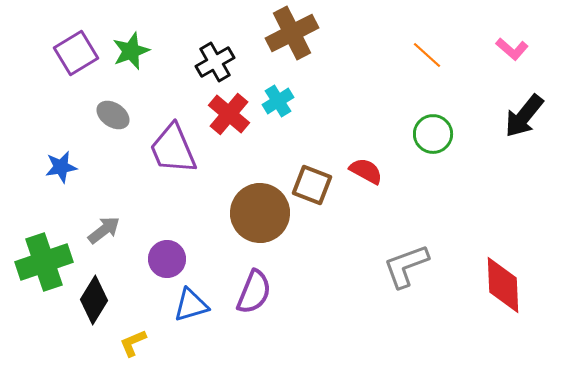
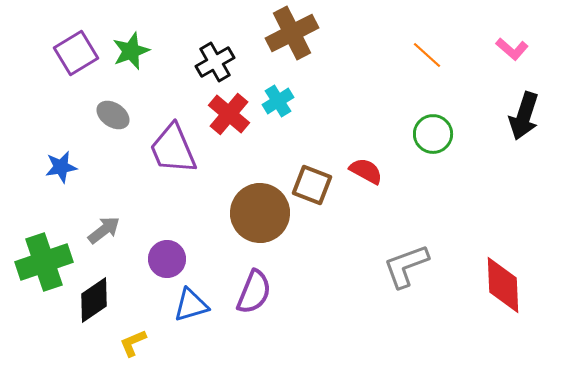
black arrow: rotated 21 degrees counterclockwise
black diamond: rotated 24 degrees clockwise
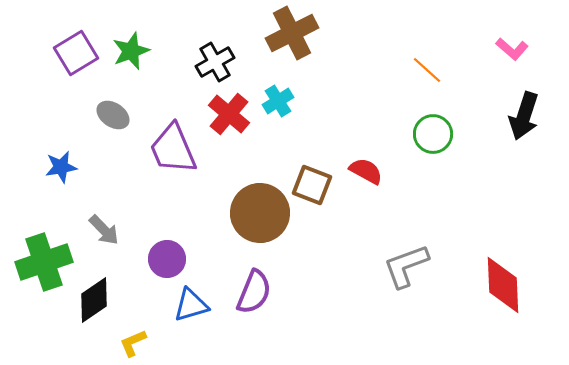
orange line: moved 15 px down
gray arrow: rotated 84 degrees clockwise
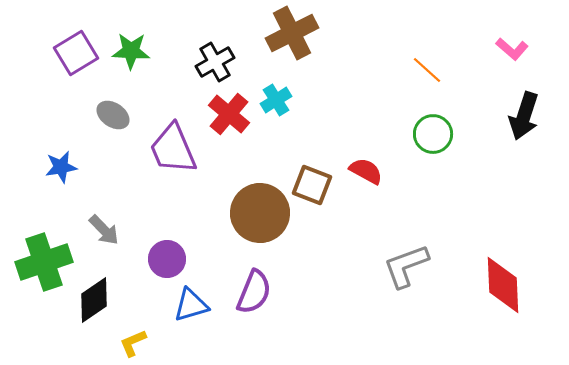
green star: rotated 24 degrees clockwise
cyan cross: moved 2 px left, 1 px up
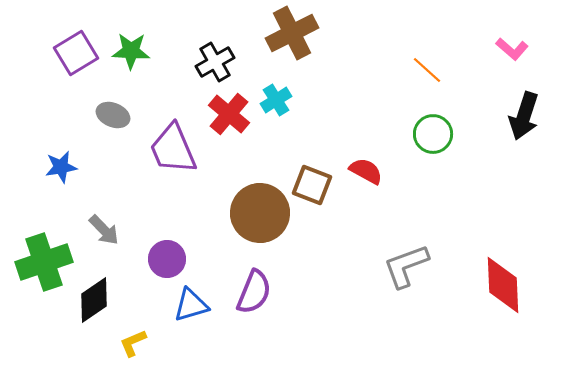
gray ellipse: rotated 12 degrees counterclockwise
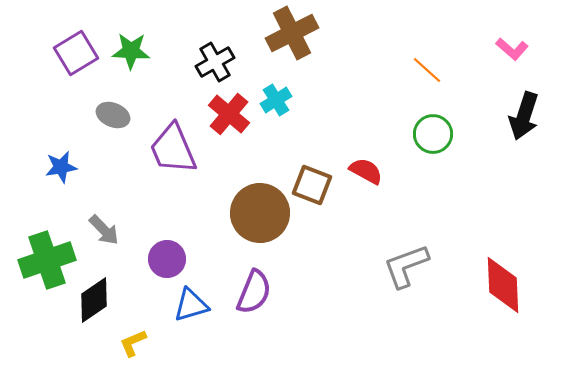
green cross: moved 3 px right, 2 px up
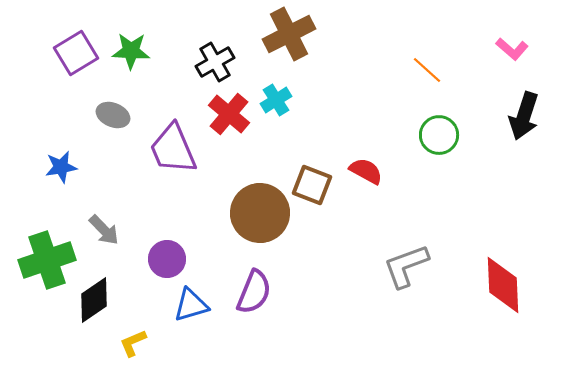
brown cross: moved 3 px left, 1 px down
green circle: moved 6 px right, 1 px down
